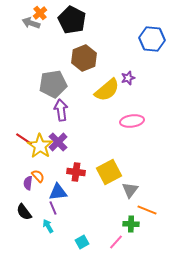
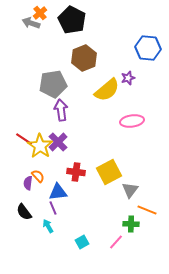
blue hexagon: moved 4 px left, 9 px down
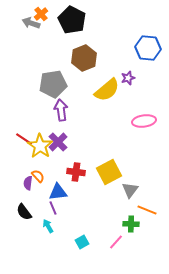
orange cross: moved 1 px right, 1 px down
pink ellipse: moved 12 px right
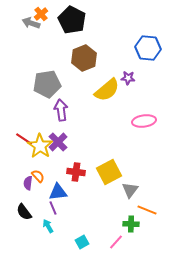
purple star: rotated 24 degrees clockwise
gray pentagon: moved 6 px left
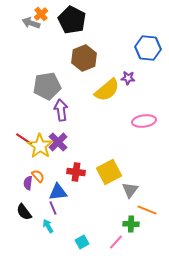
gray pentagon: moved 2 px down
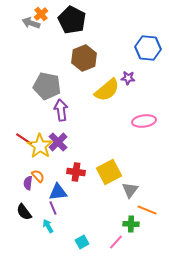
gray pentagon: rotated 20 degrees clockwise
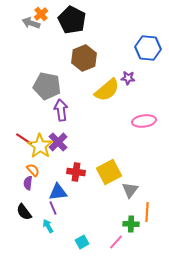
orange semicircle: moved 5 px left, 6 px up
orange line: moved 2 px down; rotated 72 degrees clockwise
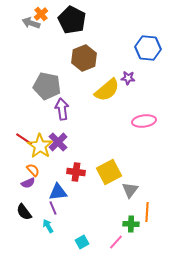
purple arrow: moved 1 px right, 1 px up
purple semicircle: rotated 120 degrees counterclockwise
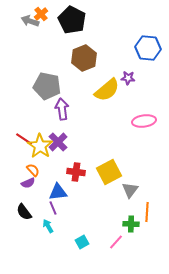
gray arrow: moved 1 px left, 2 px up
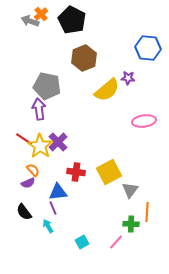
purple arrow: moved 23 px left
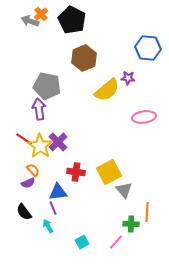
pink ellipse: moved 4 px up
gray triangle: moved 6 px left; rotated 18 degrees counterclockwise
